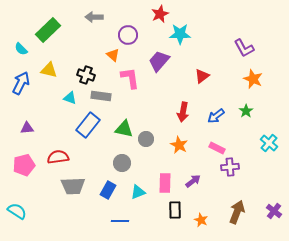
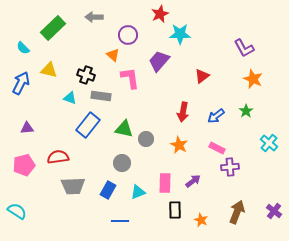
green rectangle at (48, 30): moved 5 px right, 2 px up
cyan semicircle at (21, 49): moved 2 px right, 1 px up
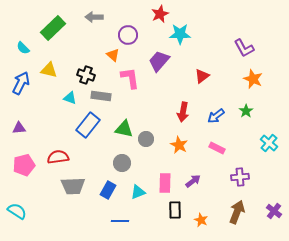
purple triangle at (27, 128): moved 8 px left
purple cross at (230, 167): moved 10 px right, 10 px down
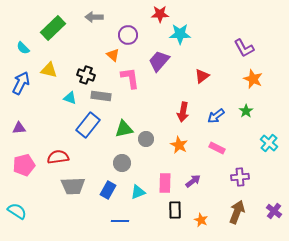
red star at (160, 14): rotated 24 degrees clockwise
green triangle at (124, 129): rotated 24 degrees counterclockwise
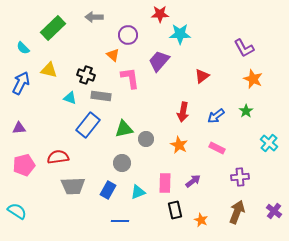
black rectangle at (175, 210): rotated 12 degrees counterclockwise
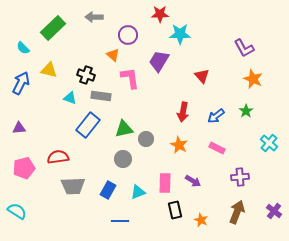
purple trapezoid at (159, 61): rotated 10 degrees counterclockwise
red triangle at (202, 76): rotated 35 degrees counterclockwise
gray circle at (122, 163): moved 1 px right, 4 px up
pink pentagon at (24, 165): moved 3 px down
purple arrow at (193, 181): rotated 70 degrees clockwise
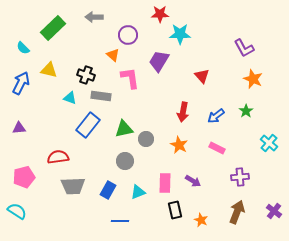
gray circle at (123, 159): moved 2 px right, 2 px down
pink pentagon at (24, 168): moved 9 px down
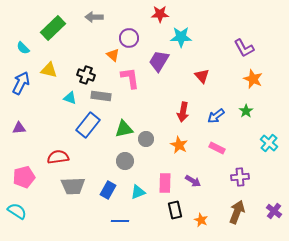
cyan star at (180, 34): moved 1 px right, 3 px down
purple circle at (128, 35): moved 1 px right, 3 px down
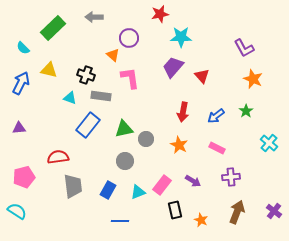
red star at (160, 14): rotated 12 degrees counterclockwise
purple trapezoid at (159, 61): moved 14 px right, 6 px down; rotated 10 degrees clockwise
purple cross at (240, 177): moved 9 px left
pink rectangle at (165, 183): moved 3 px left, 2 px down; rotated 36 degrees clockwise
gray trapezoid at (73, 186): rotated 95 degrees counterclockwise
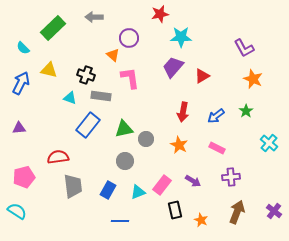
red triangle at (202, 76): rotated 42 degrees clockwise
